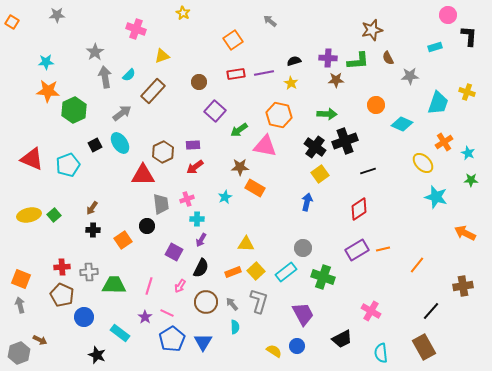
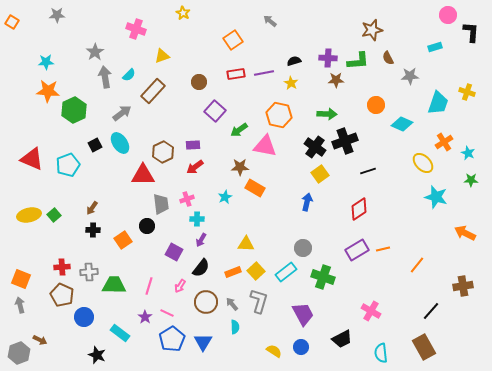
black L-shape at (469, 36): moved 2 px right, 4 px up
black semicircle at (201, 268): rotated 12 degrees clockwise
blue circle at (297, 346): moved 4 px right, 1 px down
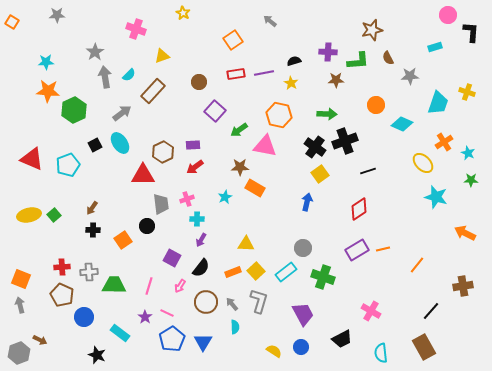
purple cross at (328, 58): moved 6 px up
purple square at (174, 252): moved 2 px left, 6 px down
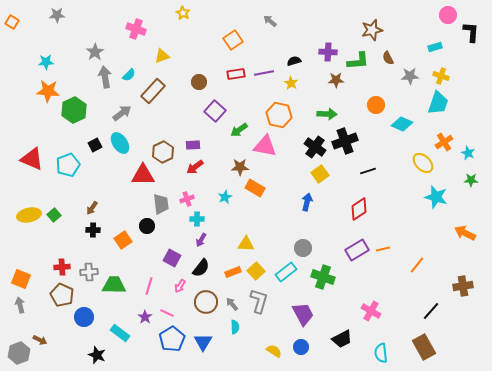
yellow cross at (467, 92): moved 26 px left, 16 px up
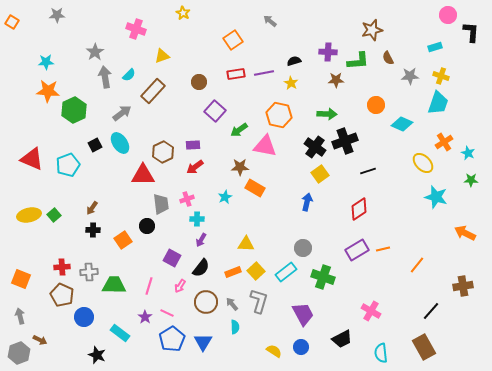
gray arrow at (20, 305): moved 11 px down
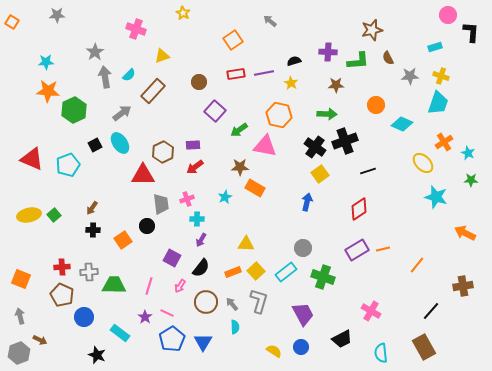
brown star at (336, 80): moved 5 px down
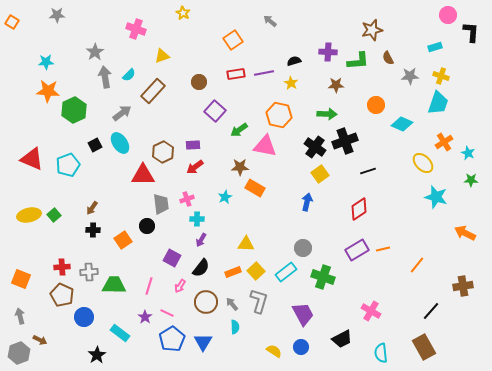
black star at (97, 355): rotated 18 degrees clockwise
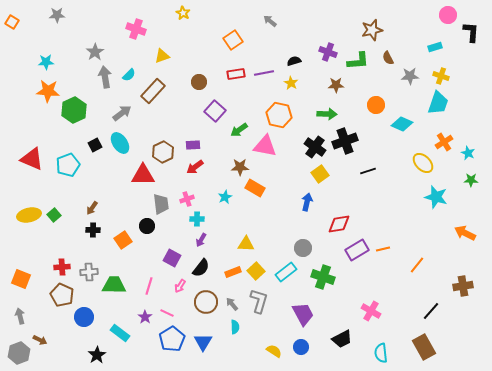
purple cross at (328, 52): rotated 18 degrees clockwise
red diamond at (359, 209): moved 20 px left, 15 px down; rotated 25 degrees clockwise
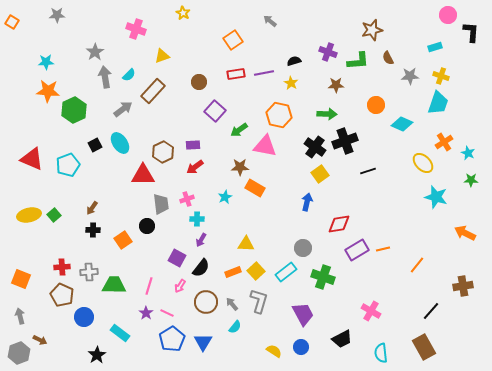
gray arrow at (122, 113): moved 1 px right, 4 px up
purple square at (172, 258): moved 5 px right
purple star at (145, 317): moved 1 px right, 4 px up
cyan semicircle at (235, 327): rotated 40 degrees clockwise
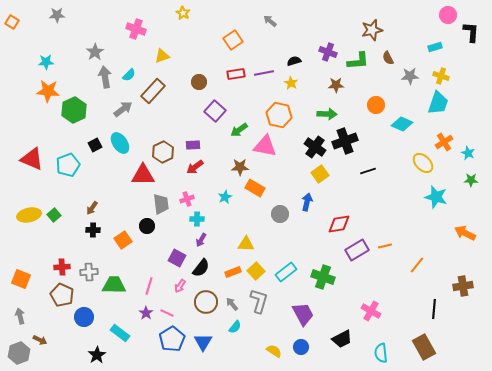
gray circle at (303, 248): moved 23 px left, 34 px up
orange line at (383, 249): moved 2 px right, 3 px up
black line at (431, 311): moved 3 px right, 2 px up; rotated 36 degrees counterclockwise
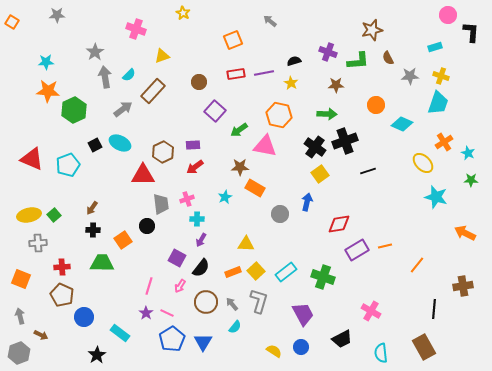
orange square at (233, 40): rotated 12 degrees clockwise
cyan ellipse at (120, 143): rotated 30 degrees counterclockwise
gray cross at (89, 272): moved 51 px left, 29 px up
green trapezoid at (114, 285): moved 12 px left, 22 px up
brown arrow at (40, 340): moved 1 px right, 5 px up
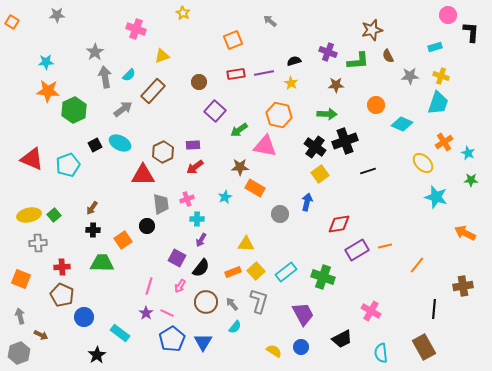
brown semicircle at (388, 58): moved 2 px up
